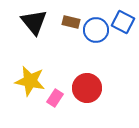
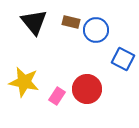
blue square: moved 37 px down
yellow star: moved 6 px left, 1 px down
red circle: moved 1 px down
pink rectangle: moved 2 px right, 2 px up
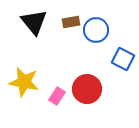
brown rectangle: rotated 24 degrees counterclockwise
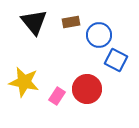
blue circle: moved 3 px right, 5 px down
blue square: moved 7 px left, 1 px down
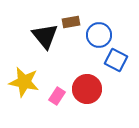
black triangle: moved 11 px right, 14 px down
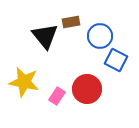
blue circle: moved 1 px right, 1 px down
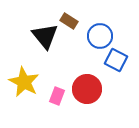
brown rectangle: moved 2 px left, 1 px up; rotated 42 degrees clockwise
yellow star: rotated 16 degrees clockwise
pink rectangle: rotated 12 degrees counterclockwise
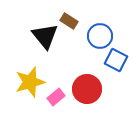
yellow star: moved 6 px right; rotated 28 degrees clockwise
pink rectangle: moved 1 px left, 1 px down; rotated 30 degrees clockwise
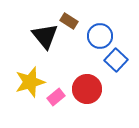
blue square: rotated 15 degrees clockwise
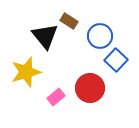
yellow star: moved 4 px left, 10 px up
red circle: moved 3 px right, 1 px up
